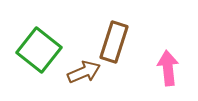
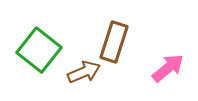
pink arrow: rotated 56 degrees clockwise
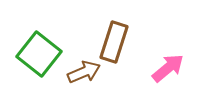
green square: moved 4 px down
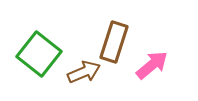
pink arrow: moved 16 px left, 3 px up
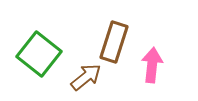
pink arrow: rotated 44 degrees counterclockwise
brown arrow: moved 2 px right, 5 px down; rotated 16 degrees counterclockwise
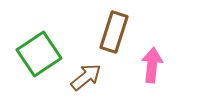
brown rectangle: moved 10 px up
green square: rotated 18 degrees clockwise
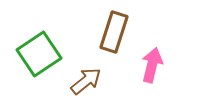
pink arrow: rotated 8 degrees clockwise
brown arrow: moved 4 px down
